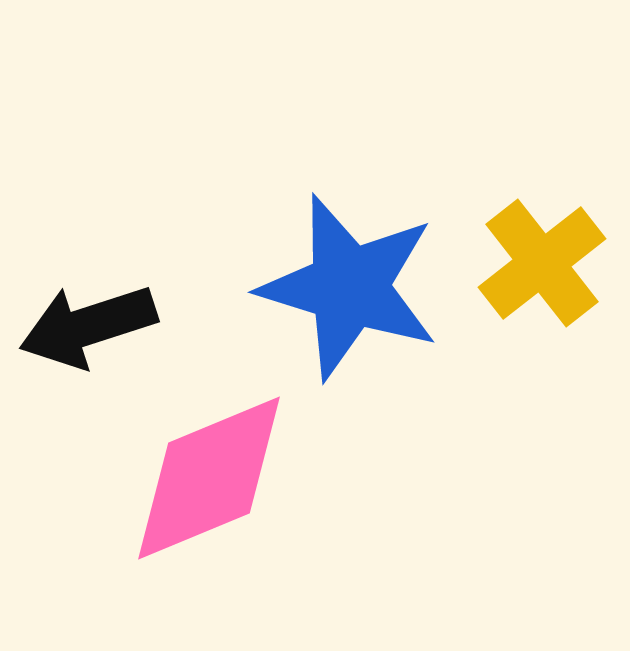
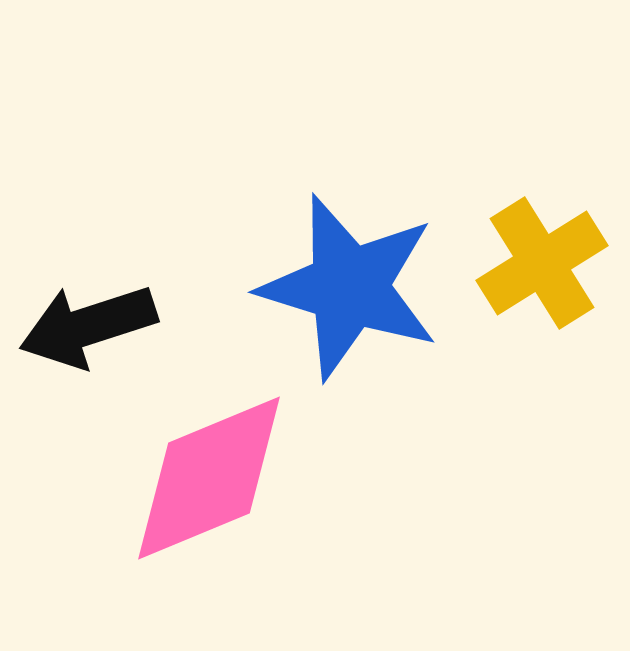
yellow cross: rotated 6 degrees clockwise
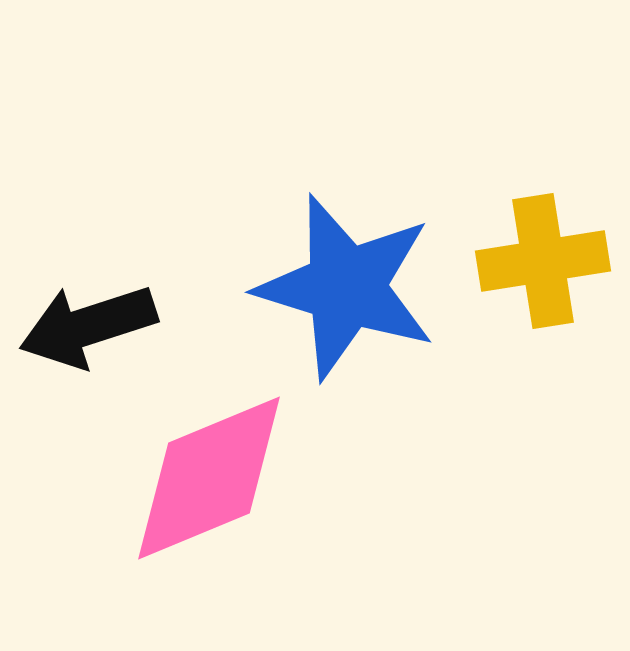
yellow cross: moved 1 px right, 2 px up; rotated 23 degrees clockwise
blue star: moved 3 px left
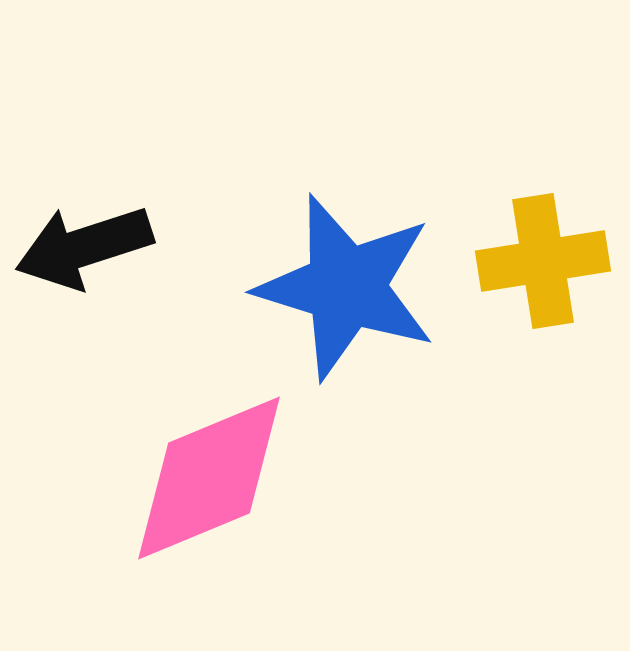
black arrow: moved 4 px left, 79 px up
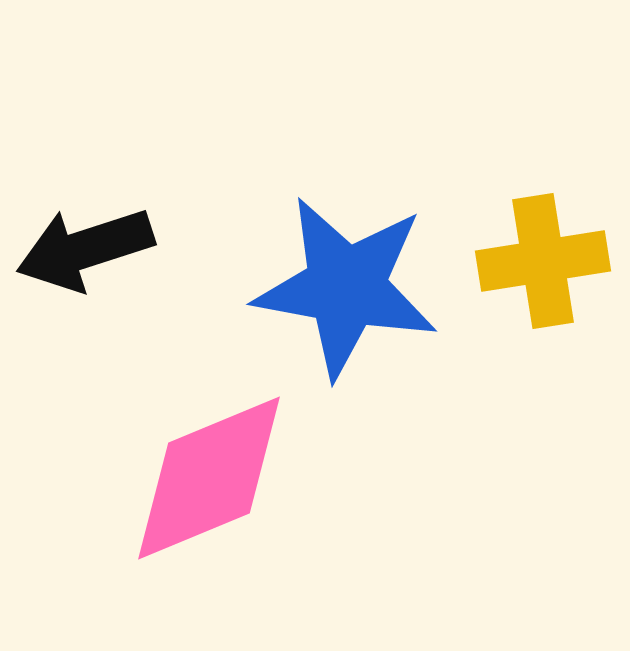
black arrow: moved 1 px right, 2 px down
blue star: rotated 7 degrees counterclockwise
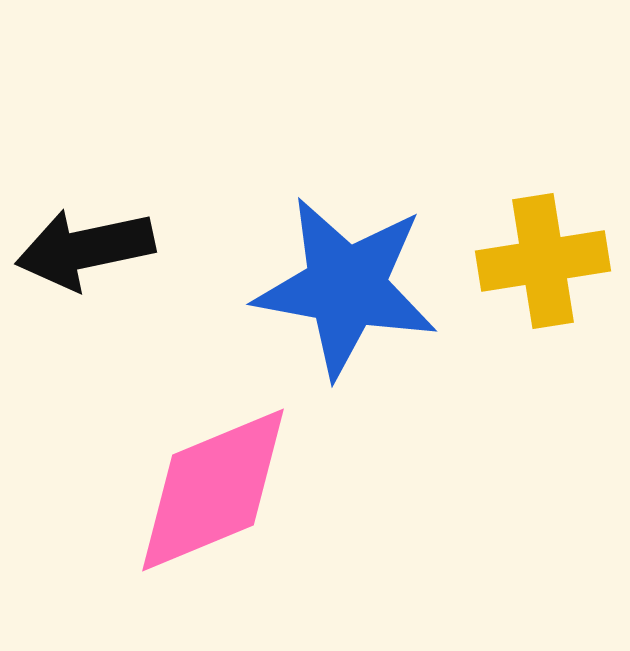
black arrow: rotated 6 degrees clockwise
pink diamond: moved 4 px right, 12 px down
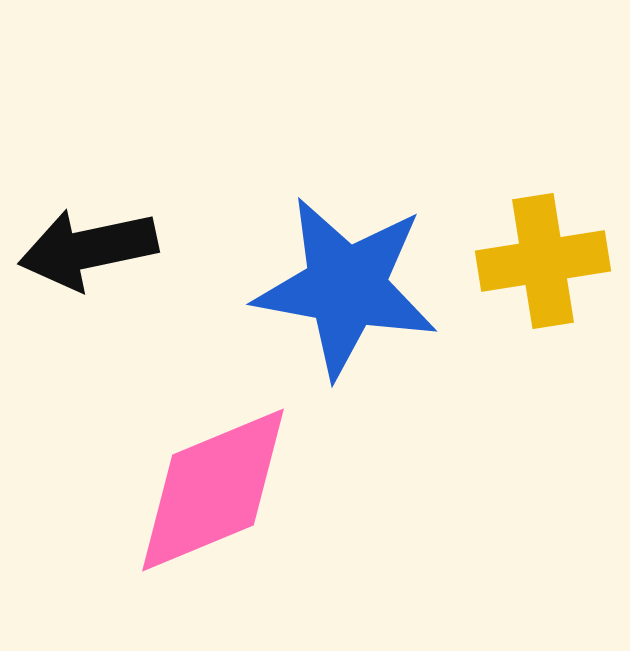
black arrow: moved 3 px right
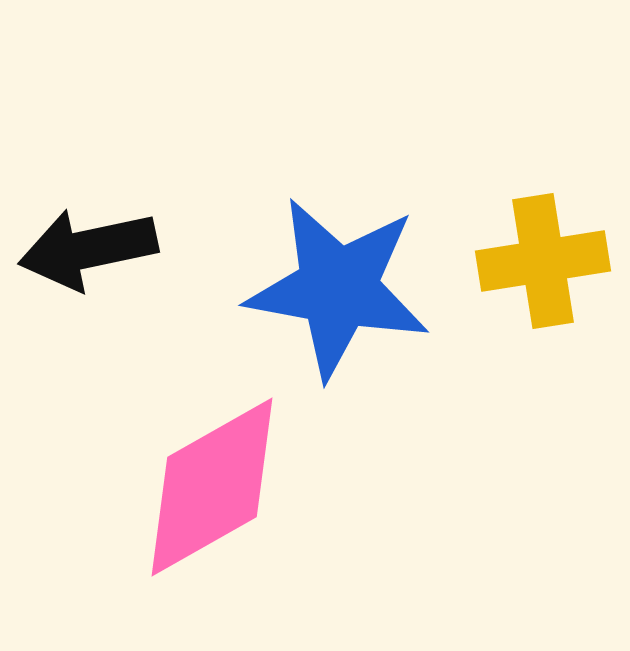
blue star: moved 8 px left, 1 px down
pink diamond: moved 1 px left, 3 px up; rotated 7 degrees counterclockwise
